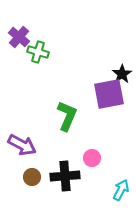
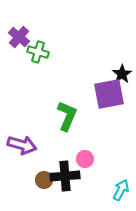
purple arrow: rotated 12 degrees counterclockwise
pink circle: moved 7 px left, 1 px down
brown circle: moved 12 px right, 3 px down
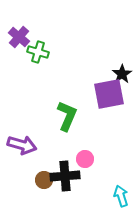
cyan arrow: moved 6 px down; rotated 45 degrees counterclockwise
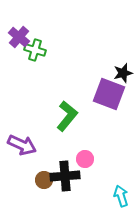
green cross: moved 3 px left, 2 px up
black star: moved 1 px right, 1 px up; rotated 18 degrees clockwise
purple square: rotated 32 degrees clockwise
green L-shape: rotated 16 degrees clockwise
purple arrow: rotated 8 degrees clockwise
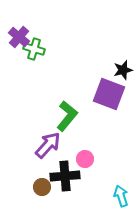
green cross: moved 1 px left, 1 px up
black star: moved 3 px up
purple arrow: moved 26 px right; rotated 72 degrees counterclockwise
brown circle: moved 2 px left, 7 px down
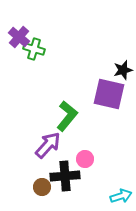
purple square: rotated 8 degrees counterclockwise
cyan arrow: rotated 90 degrees clockwise
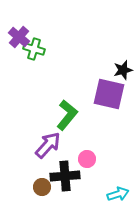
green L-shape: moved 1 px up
pink circle: moved 2 px right
cyan arrow: moved 3 px left, 2 px up
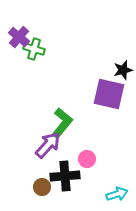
green L-shape: moved 5 px left, 8 px down
cyan arrow: moved 1 px left
